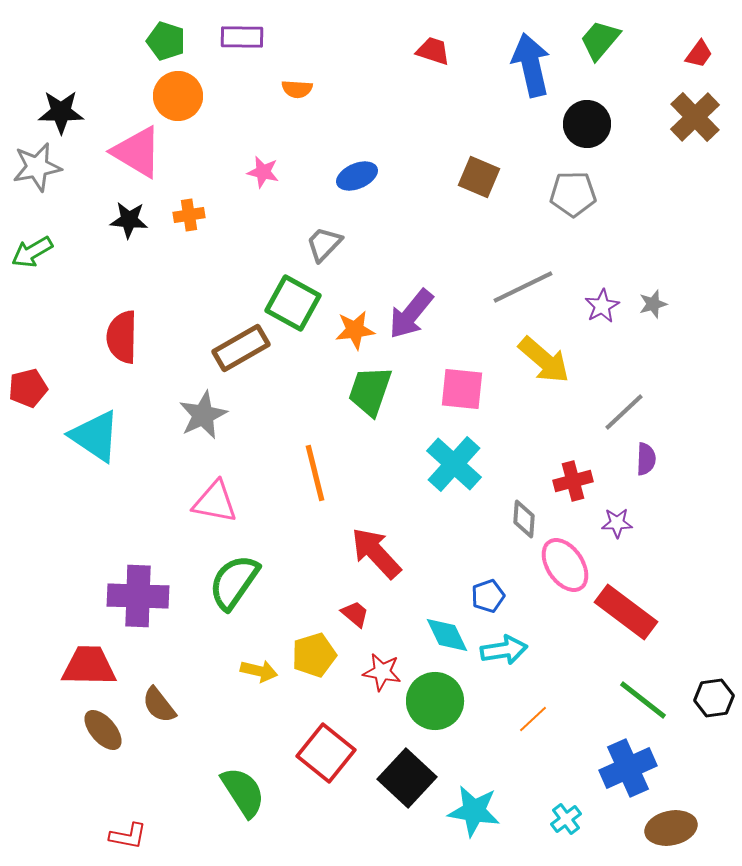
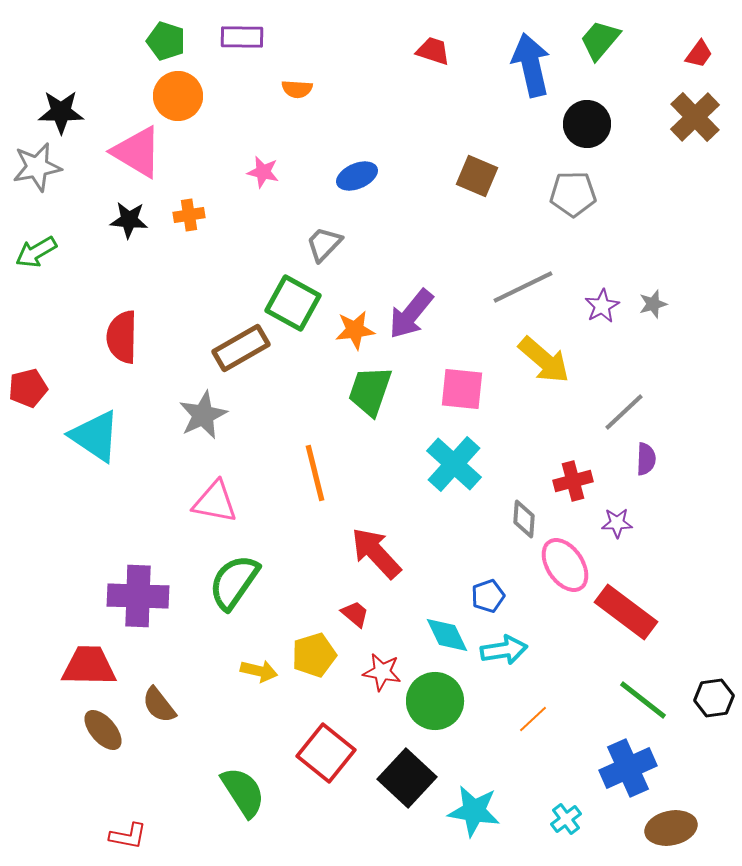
brown square at (479, 177): moved 2 px left, 1 px up
green arrow at (32, 252): moved 4 px right
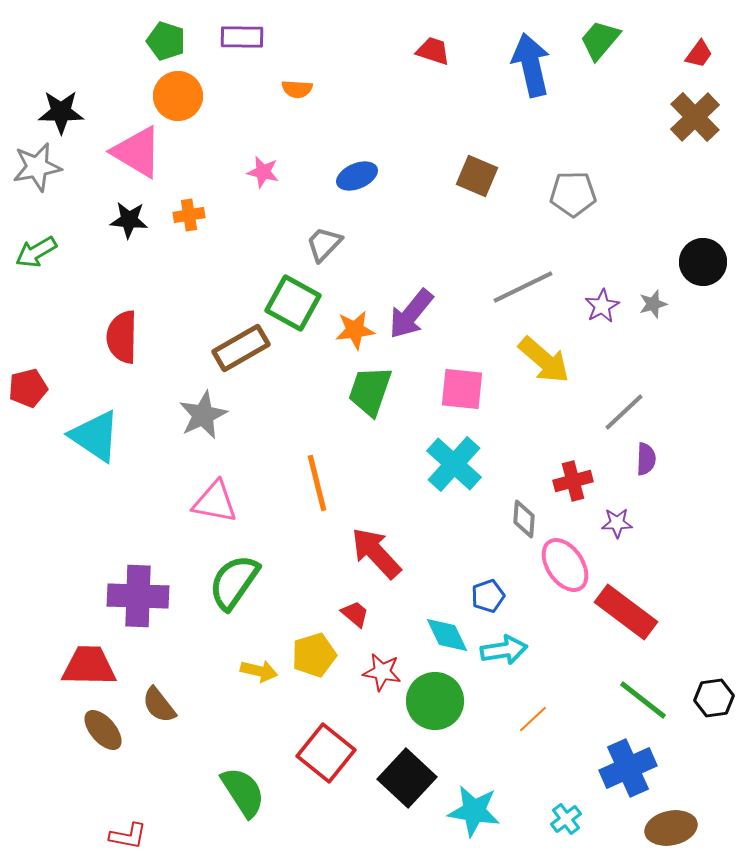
black circle at (587, 124): moved 116 px right, 138 px down
orange line at (315, 473): moved 2 px right, 10 px down
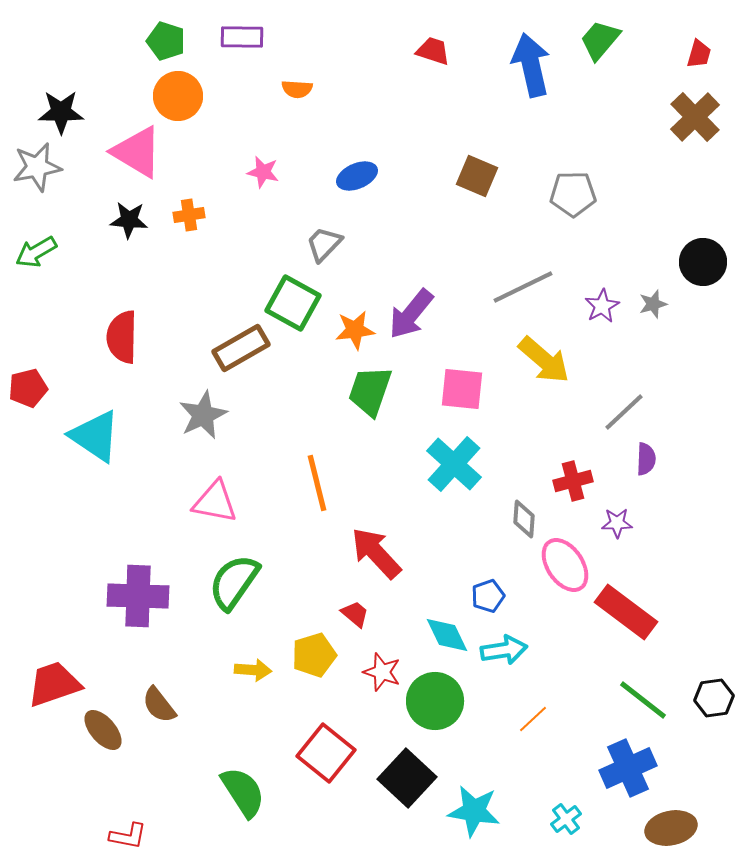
red trapezoid at (699, 54): rotated 20 degrees counterclockwise
red trapezoid at (89, 666): moved 35 px left, 18 px down; rotated 20 degrees counterclockwise
yellow arrow at (259, 671): moved 6 px left, 1 px up; rotated 9 degrees counterclockwise
red star at (382, 672): rotated 9 degrees clockwise
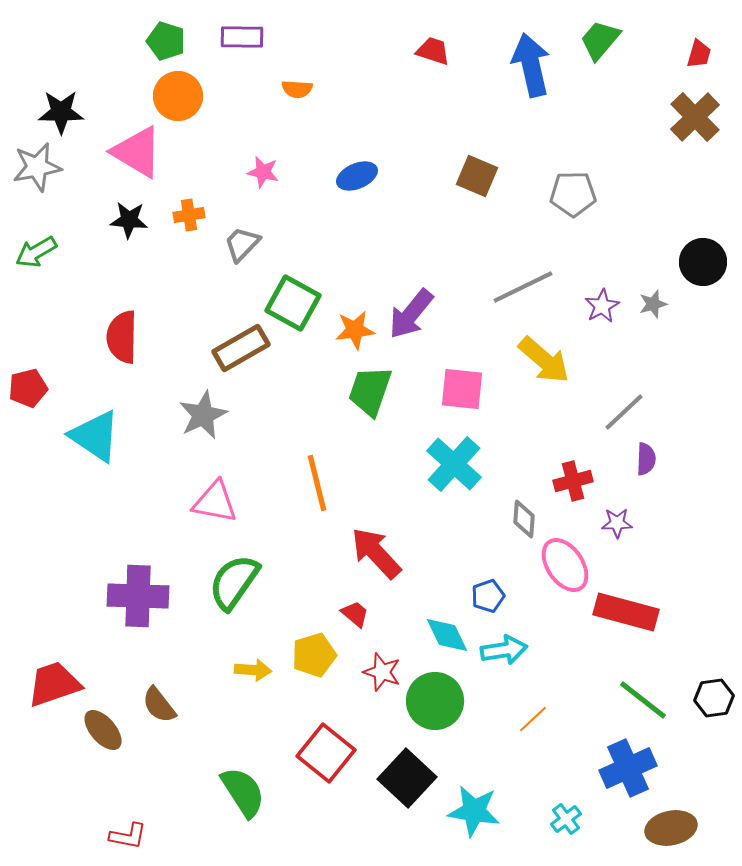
gray trapezoid at (324, 244): moved 82 px left
red rectangle at (626, 612): rotated 22 degrees counterclockwise
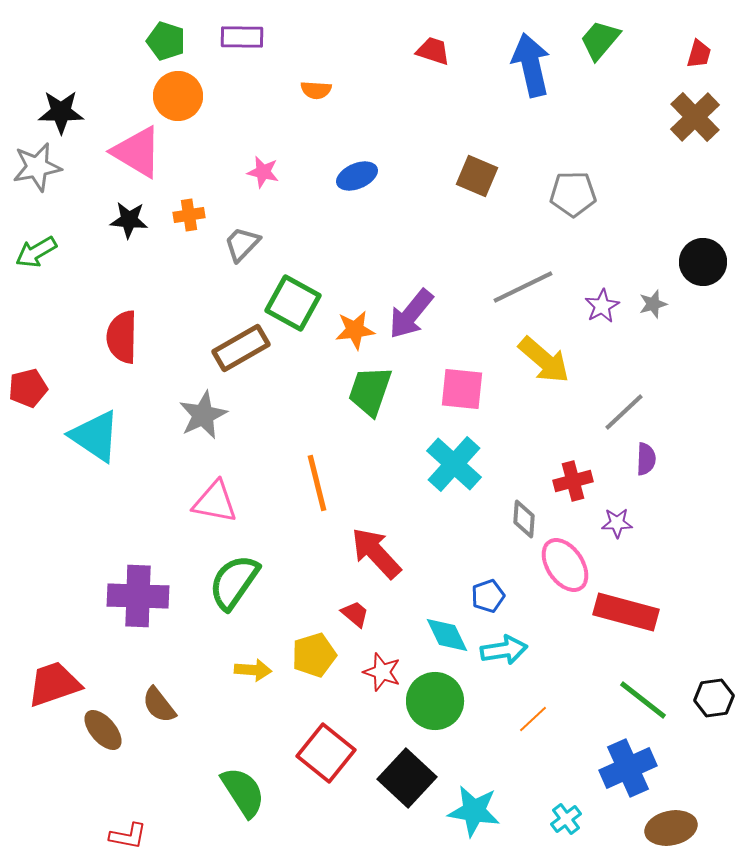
orange semicircle at (297, 89): moved 19 px right, 1 px down
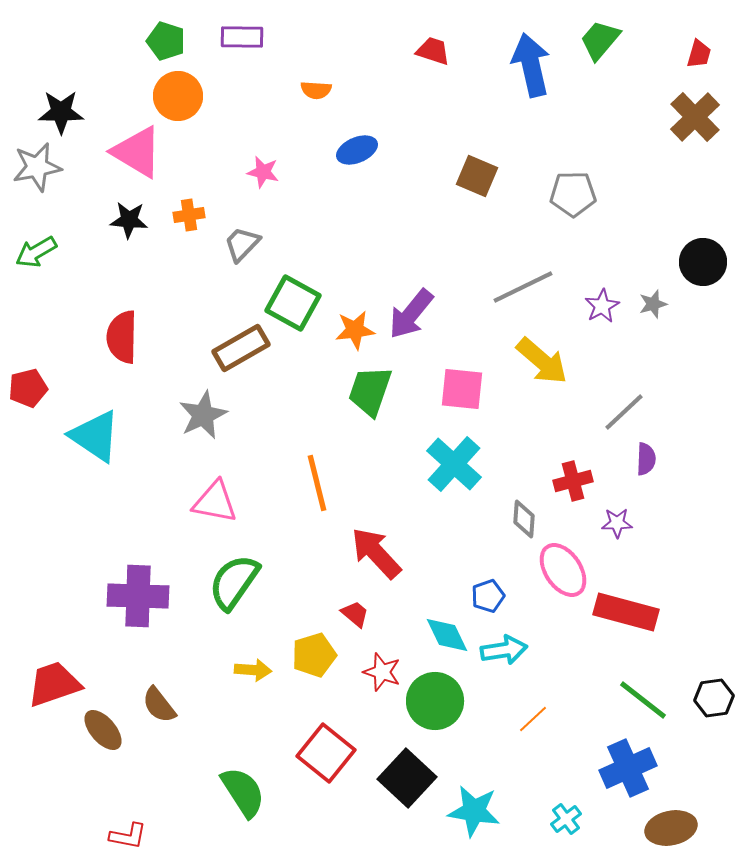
blue ellipse at (357, 176): moved 26 px up
yellow arrow at (544, 360): moved 2 px left, 1 px down
pink ellipse at (565, 565): moved 2 px left, 5 px down
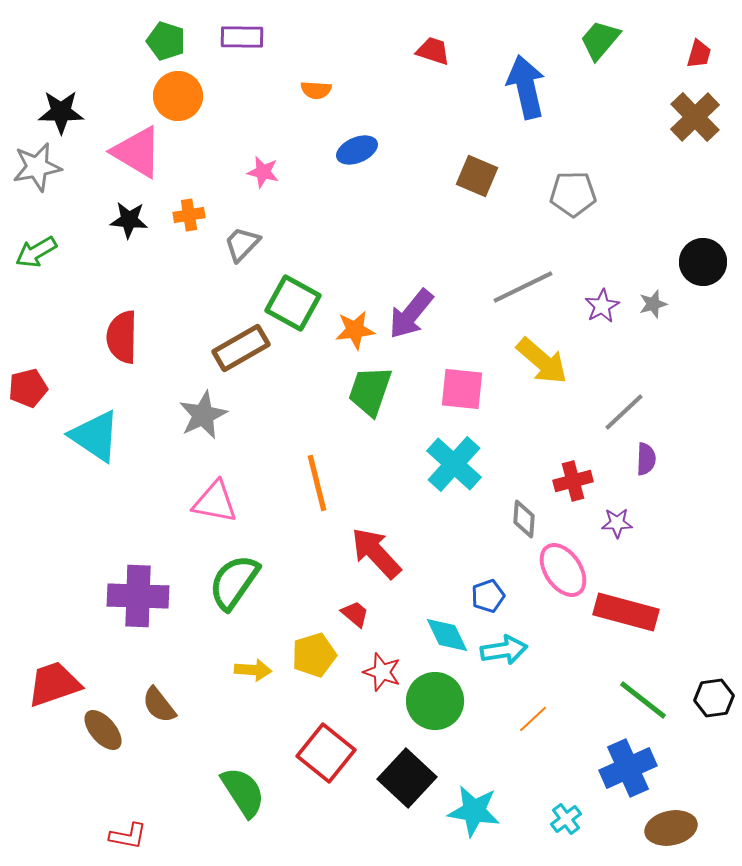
blue arrow at (531, 65): moved 5 px left, 22 px down
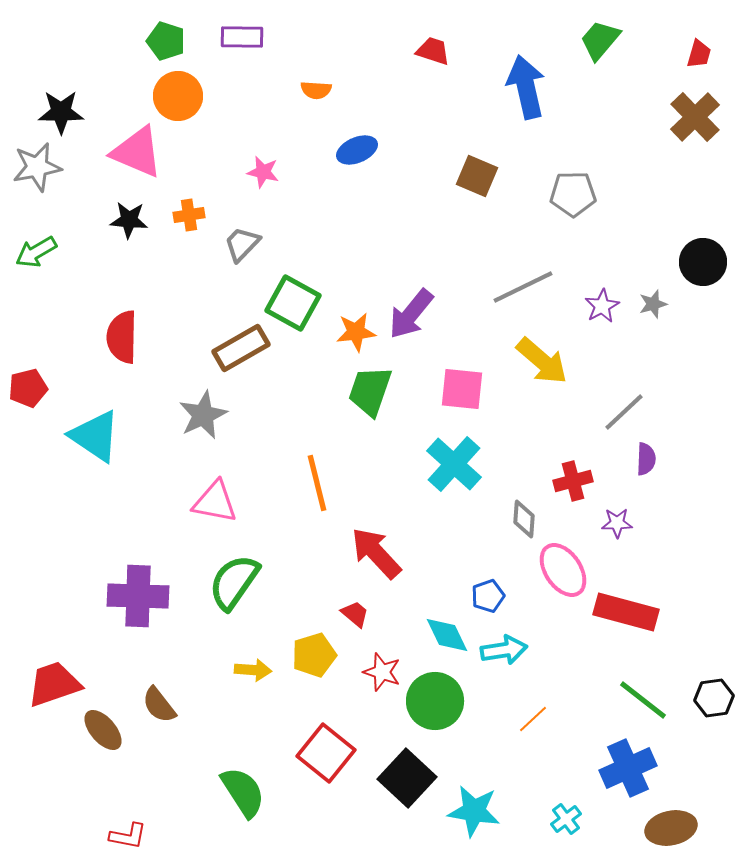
pink triangle at (137, 152): rotated 8 degrees counterclockwise
orange star at (355, 330): moved 1 px right, 2 px down
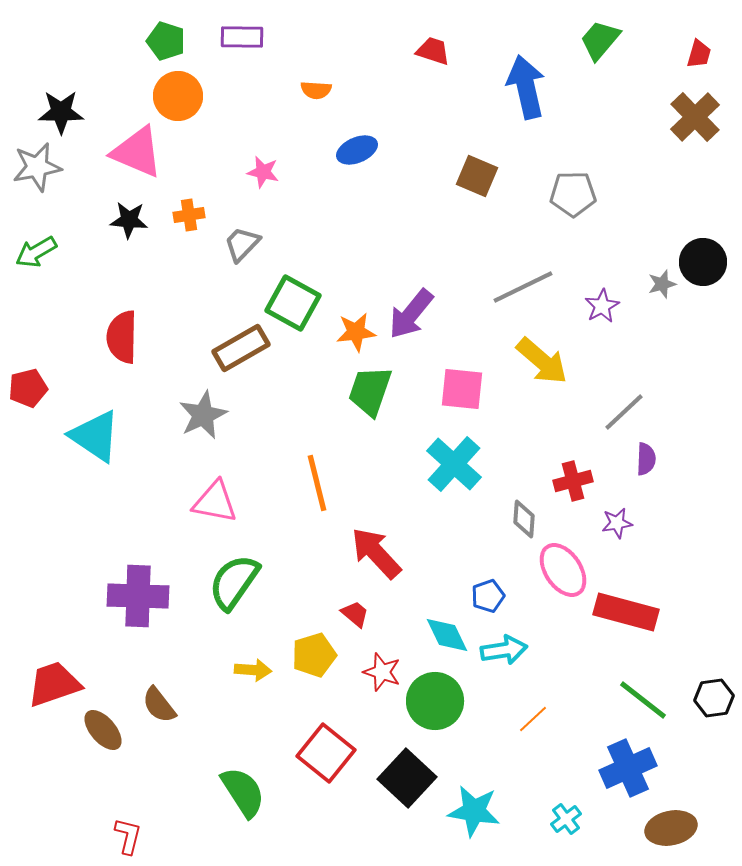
gray star at (653, 304): moved 9 px right, 20 px up
purple star at (617, 523): rotated 8 degrees counterclockwise
red L-shape at (128, 836): rotated 87 degrees counterclockwise
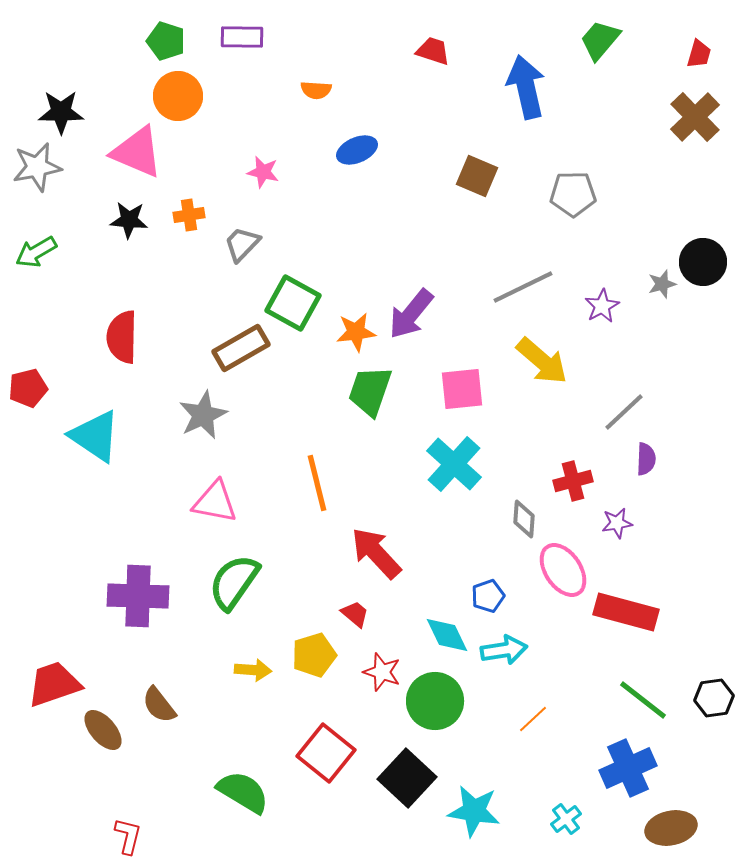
pink square at (462, 389): rotated 12 degrees counterclockwise
green semicircle at (243, 792): rotated 26 degrees counterclockwise
